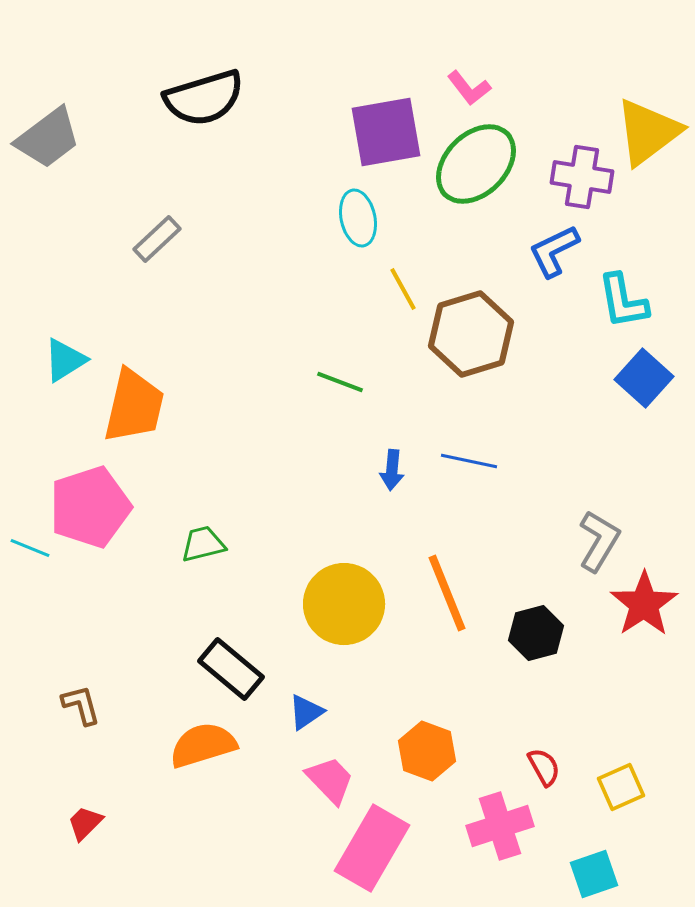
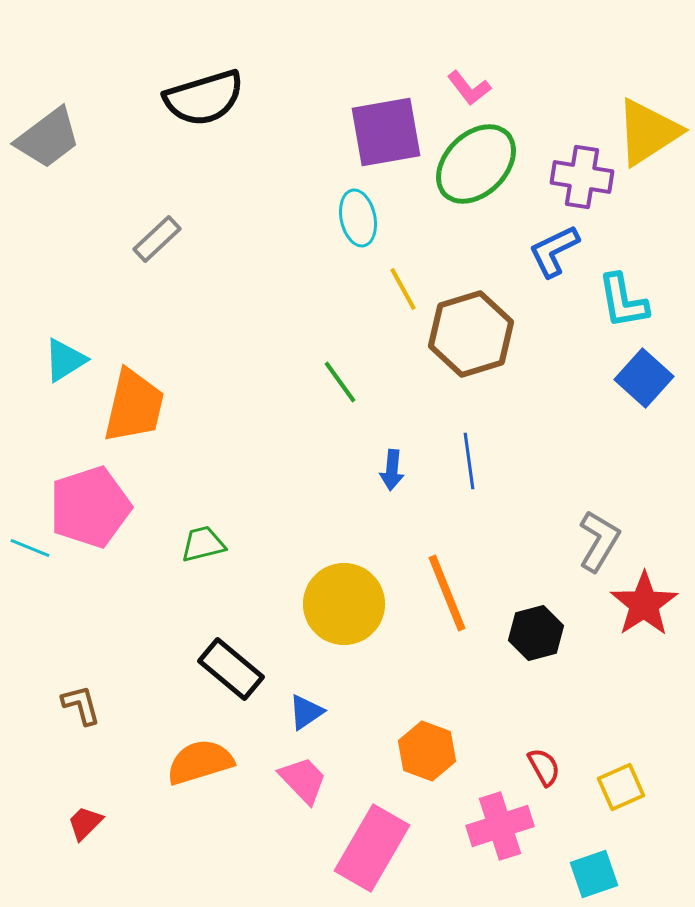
yellow triangle: rotated 4 degrees clockwise
green line: rotated 33 degrees clockwise
blue line: rotated 70 degrees clockwise
orange semicircle: moved 3 px left, 17 px down
pink trapezoid: moved 27 px left
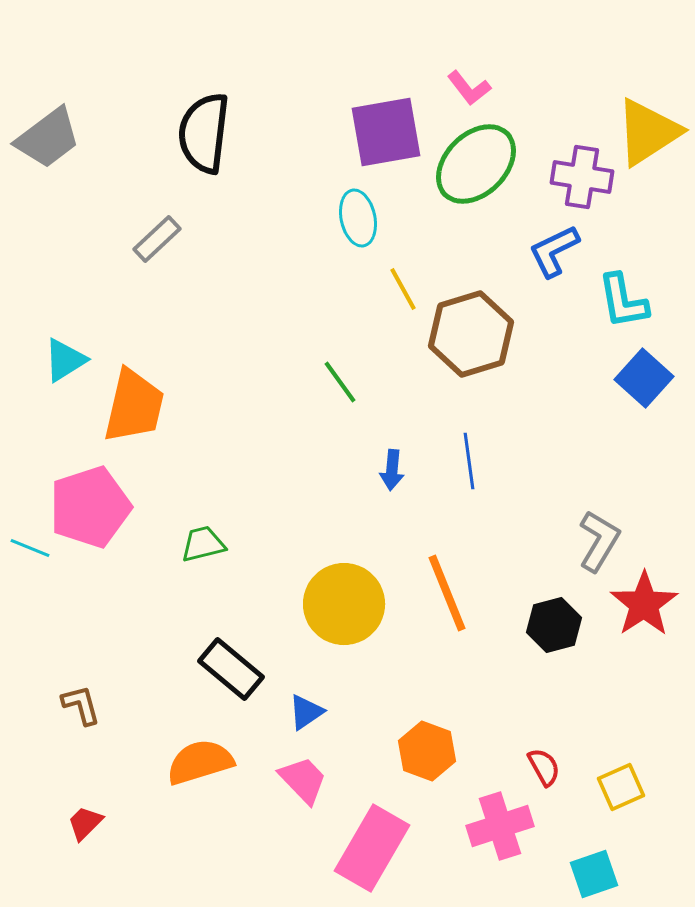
black semicircle: moved 35 px down; rotated 114 degrees clockwise
black hexagon: moved 18 px right, 8 px up
